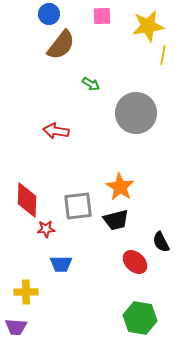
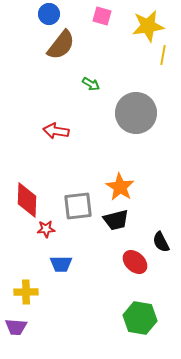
pink square: rotated 18 degrees clockwise
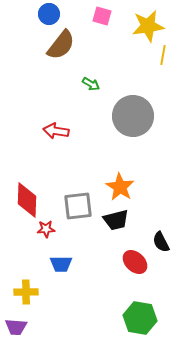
gray circle: moved 3 px left, 3 px down
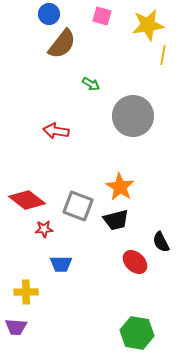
yellow star: moved 1 px up
brown semicircle: moved 1 px right, 1 px up
red diamond: rotated 54 degrees counterclockwise
gray square: rotated 28 degrees clockwise
red star: moved 2 px left
green hexagon: moved 3 px left, 15 px down
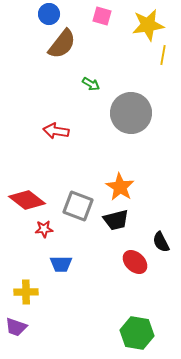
gray circle: moved 2 px left, 3 px up
purple trapezoid: rotated 15 degrees clockwise
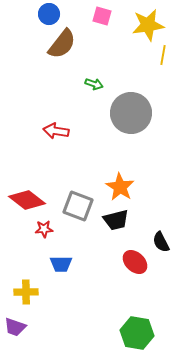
green arrow: moved 3 px right; rotated 12 degrees counterclockwise
purple trapezoid: moved 1 px left
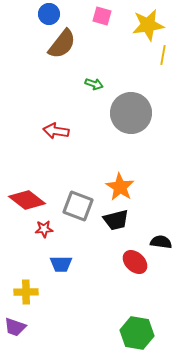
black semicircle: rotated 125 degrees clockwise
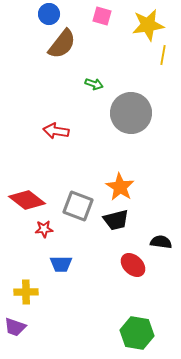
red ellipse: moved 2 px left, 3 px down
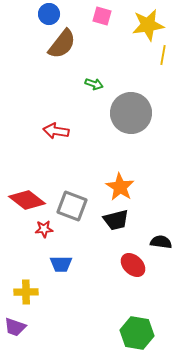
gray square: moved 6 px left
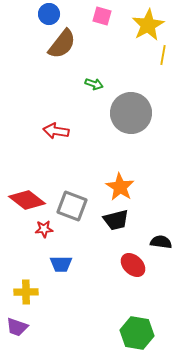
yellow star: rotated 20 degrees counterclockwise
purple trapezoid: moved 2 px right
